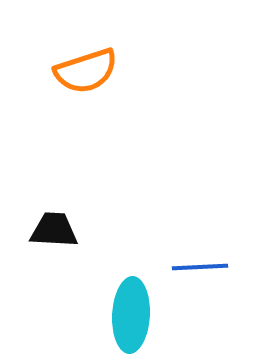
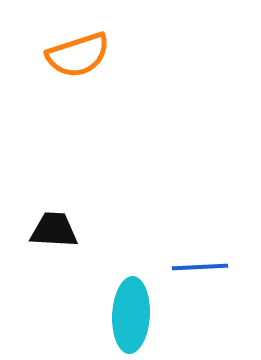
orange semicircle: moved 8 px left, 16 px up
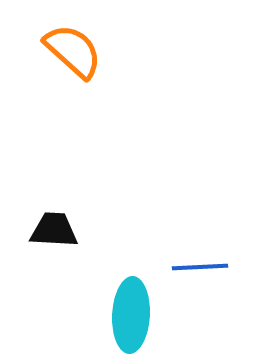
orange semicircle: moved 5 px left, 4 px up; rotated 120 degrees counterclockwise
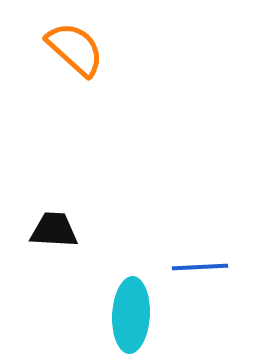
orange semicircle: moved 2 px right, 2 px up
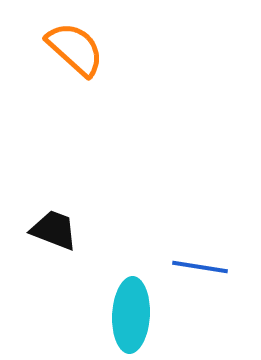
black trapezoid: rotated 18 degrees clockwise
blue line: rotated 12 degrees clockwise
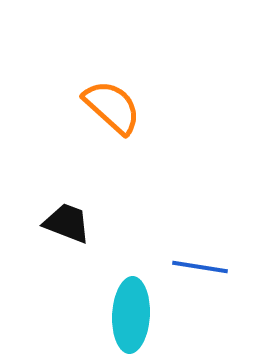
orange semicircle: moved 37 px right, 58 px down
black trapezoid: moved 13 px right, 7 px up
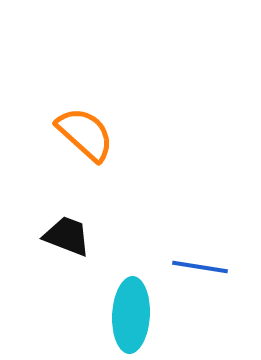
orange semicircle: moved 27 px left, 27 px down
black trapezoid: moved 13 px down
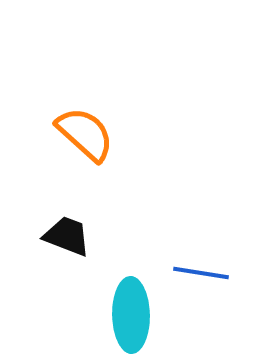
blue line: moved 1 px right, 6 px down
cyan ellipse: rotated 4 degrees counterclockwise
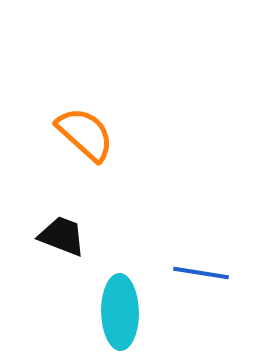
black trapezoid: moved 5 px left
cyan ellipse: moved 11 px left, 3 px up
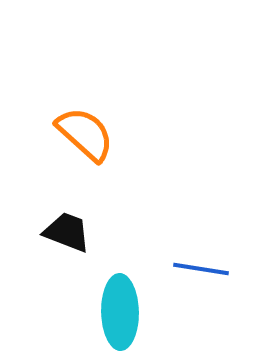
black trapezoid: moved 5 px right, 4 px up
blue line: moved 4 px up
